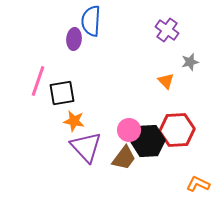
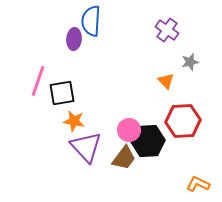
red hexagon: moved 6 px right, 9 px up
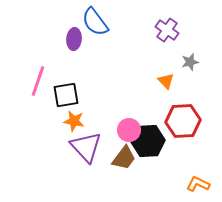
blue semicircle: moved 4 px right, 1 px down; rotated 40 degrees counterclockwise
black square: moved 4 px right, 2 px down
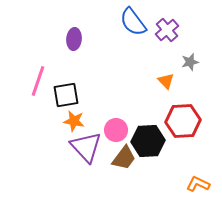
blue semicircle: moved 38 px right
purple cross: rotated 15 degrees clockwise
pink circle: moved 13 px left
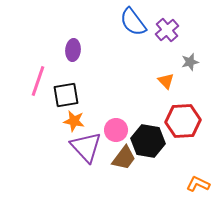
purple ellipse: moved 1 px left, 11 px down
black hexagon: rotated 12 degrees clockwise
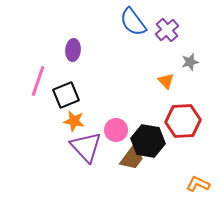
black square: rotated 12 degrees counterclockwise
brown trapezoid: moved 8 px right
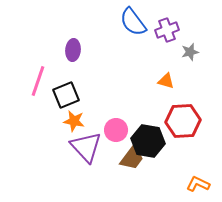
purple cross: rotated 20 degrees clockwise
gray star: moved 10 px up
orange triangle: rotated 30 degrees counterclockwise
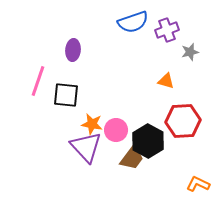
blue semicircle: rotated 72 degrees counterclockwise
black square: rotated 28 degrees clockwise
orange star: moved 18 px right, 3 px down
black hexagon: rotated 20 degrees clockwise
